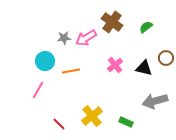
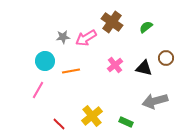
gray star: moved 1 px left, 1 px up
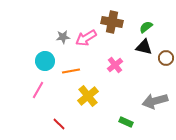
brown cross: rotated 25 degrees counterclockwise
black triangle: moved 21 px up
yellow cross: moved 4 px left, 20 px up
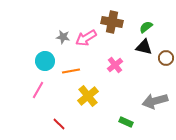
gray star: rotated 16 degrees clockwise
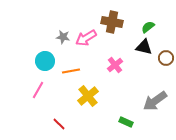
green semicircle: moved 2 px right
gray arrow: rotated 20 degrees counterclockwise
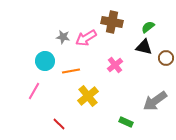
pink line: moved 4 px left, 1 px down
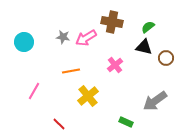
cyan circle: moved 21 px left, 19 px up
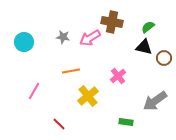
pink arrow: moved 4 px right
brown circle: moved 2 px left
pink cross: moved 3 px right, 11 px down
green rectangle: rotated 16 degrees counterclockwise
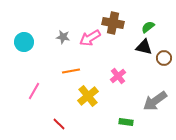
brown cross: moved 1 px right, 1 px down
